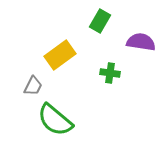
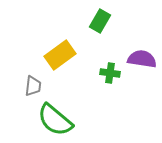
purple semicircle: moved 1 px right, 17 px down
gray trapezoid: rotated 20 degrees counterclockwise
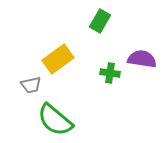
yellow rectangle: moved 2 px left, 4 px down
gray trapezoid: moved 2 px left, 1 px up; rotated 70 degrees clockwise
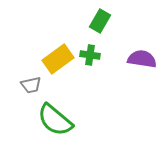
green cross: moved 20 px left, 18 px up
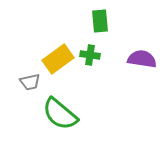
green rectangle: rotated 35 degrees counterclockwise
gray trapezoid: moved 1 px left, 3 px up
green semicircle: moved 5 px right, 6 px up
